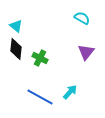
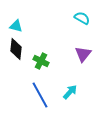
cyan triangle: rotated 24 degrees counterclockwise
purple triangle: moved 3 px left, 2 px down
green cross: moved 1 px right, 3 px down
blue line: moved 2 px up; rotated 32 degrees clockwise
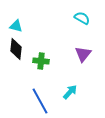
green cross: rotated 21 degrees counterclockwise
blue line: moved 6 px down
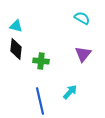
blue line: rotated 16 degrees clockwise
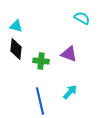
purple triangle: moved 14 px left; rotated 48 degrees counterclockwise
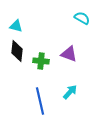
black diamond: moved 1 px right, 2 px down
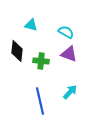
cyan semicircle: moved 16 px left, 14 px down
cyan triangle: moved 15 px right, 1 px up
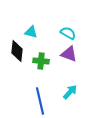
cyan triangle: moved 7 px down
cyan semicircle: moved 2 px right, 1 px down
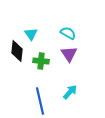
cyan triangle: moved 2 px down; rotated 40 degrees clockwise
purple triangle: rotated 36 degrees clockwise
